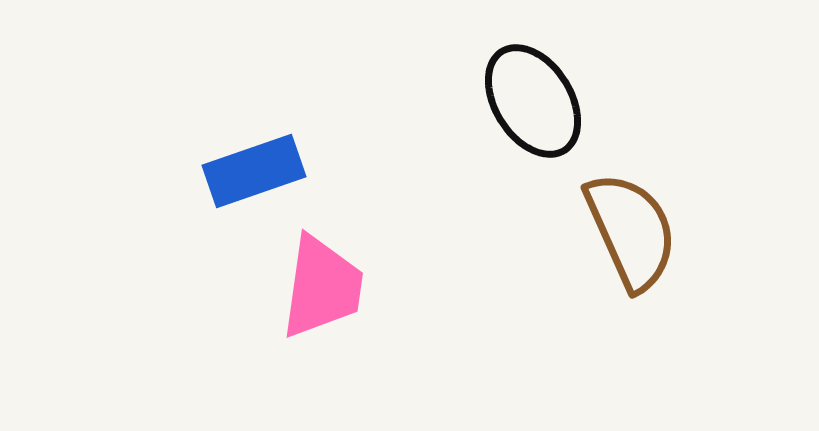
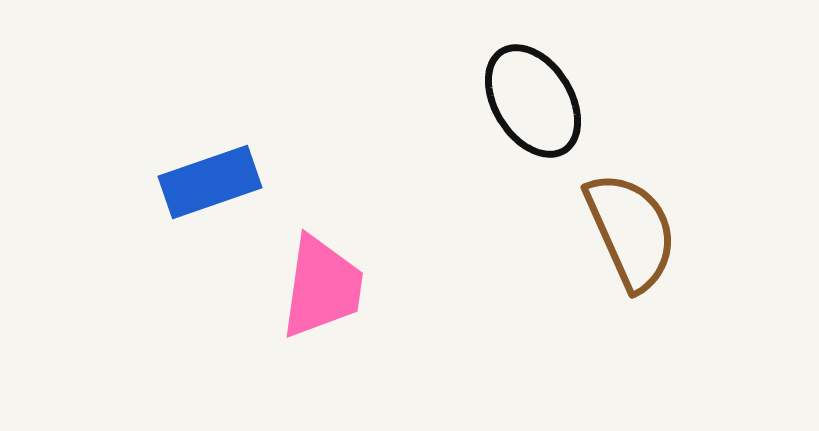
blue rectangle: moved 44 px left, 11 px down
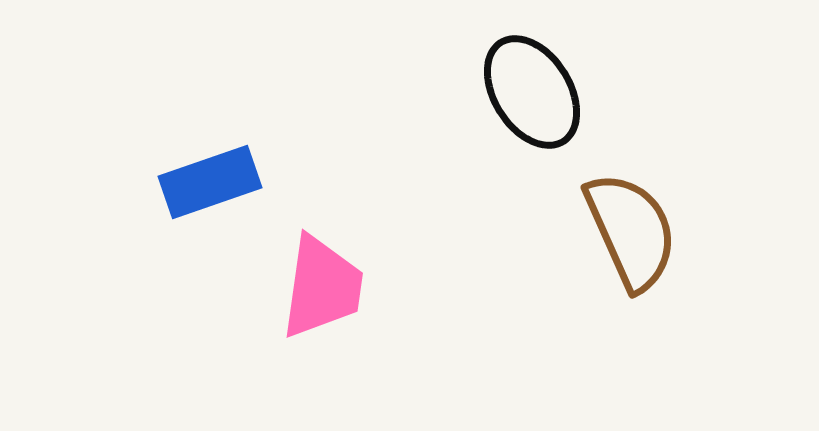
black ellipse: moved 1 px left, 9 px up
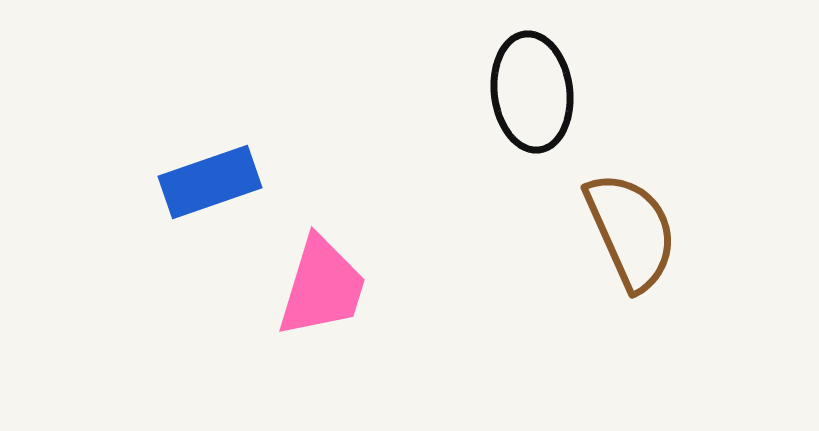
black ellipse: rotated 25 degrees clockwise
pink trapezoid: rotated 9 degrees clockwise
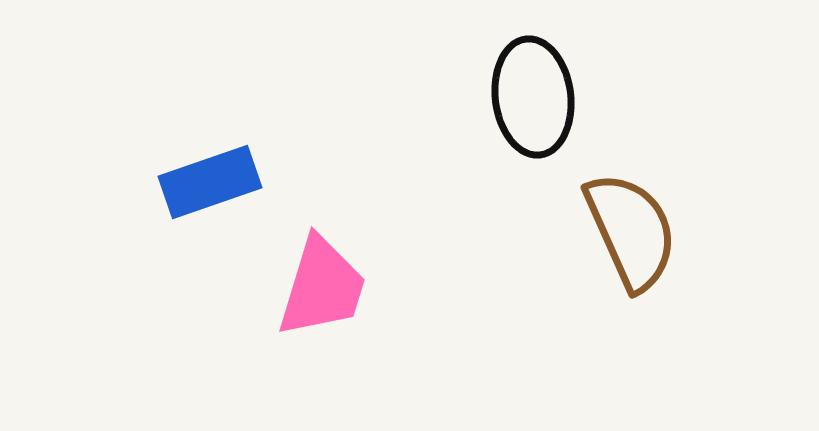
black ellipse: moved 1 px right, 5 px down
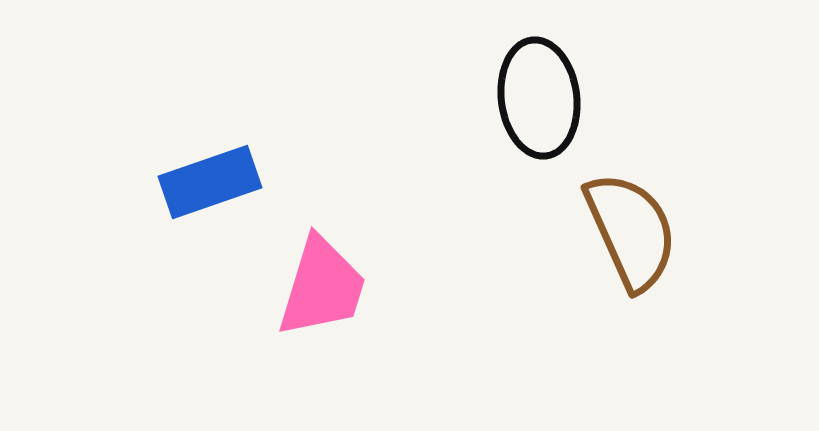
black ellipse: moved 6 px right, 1 px down
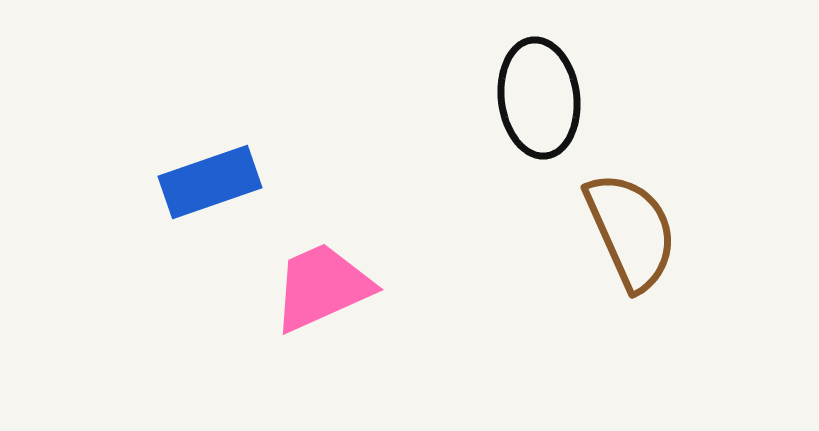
pink trapezoid: rotated 131 degrees counterclockwise
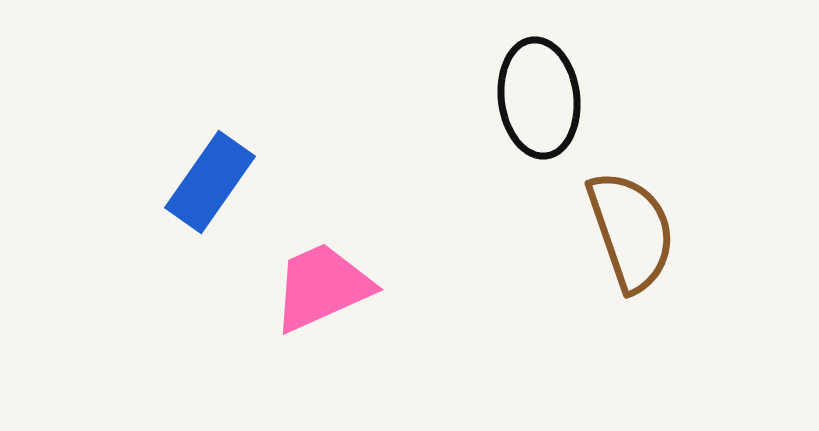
blue rectangle: rotated 36 degrees counterclockwise
brown semicircle: rotated 5 degrees clockwise
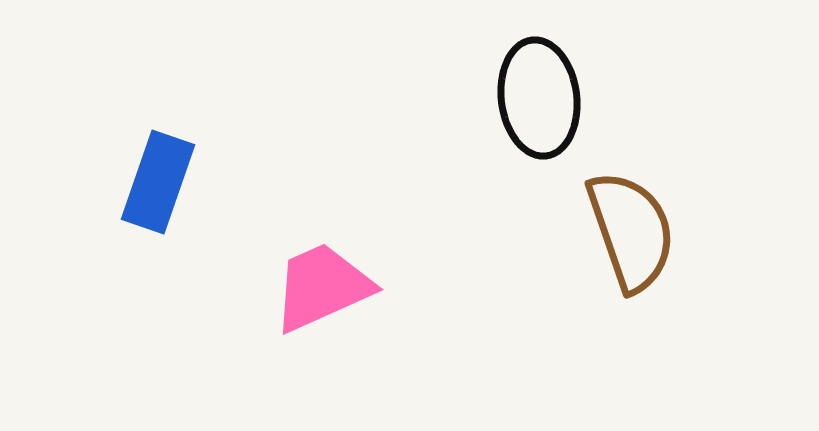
blue rectangle: moved 52 px left; rotated 16 degrees counterclockwise
